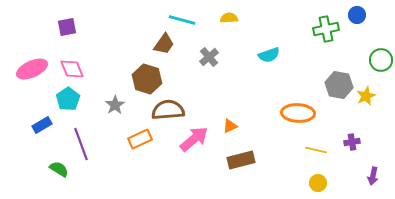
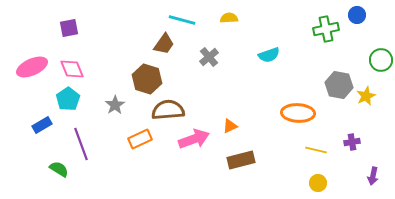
purple square: moved 2 px right, 1 px down
pink ellipse: moved 2 px up
pink arrow: rotated 20 degrees clockwise
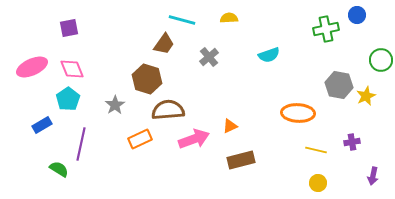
purple line: rotated 32 degrees clockwise
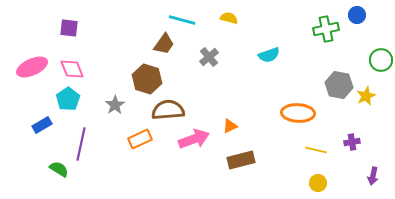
yellow semicircle: rotated 18 degrees clockwise
purple square: rotated 18 degrees clockwise
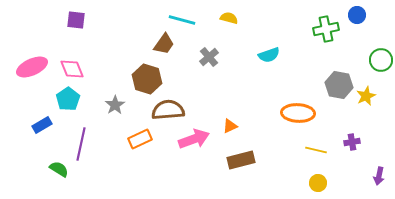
purple square: moved 7 px right, 8 px up
purple arrow: moved 6 px right
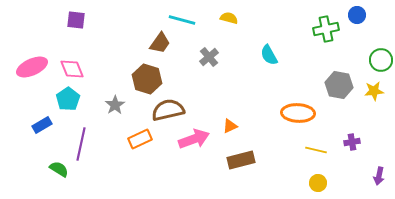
brown trapezoid: moved 4 px left, 1 px up
cyan semicircle: rotated 80 degrees clockwise
yellow star: moved 8 px right, 5 px up; rotated 18 degrees clockwise
brown semicircle: rotated 8 degrees counterclockwise
